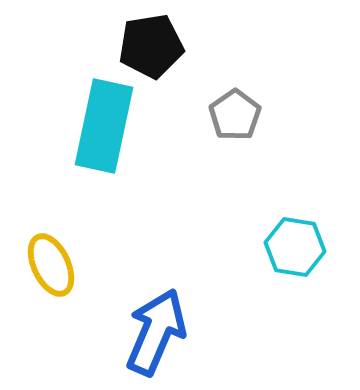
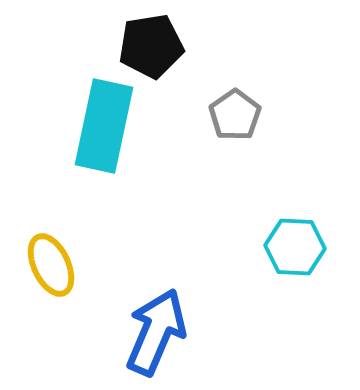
cyan hexagon: rotated 6 degrees counterclockwise
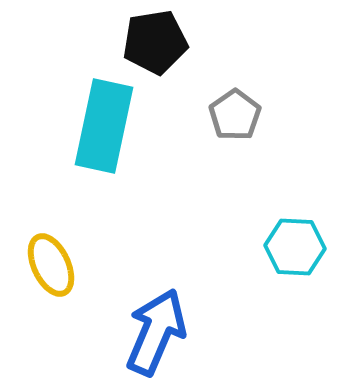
black pentagon: moved 4 px right, 4 px up
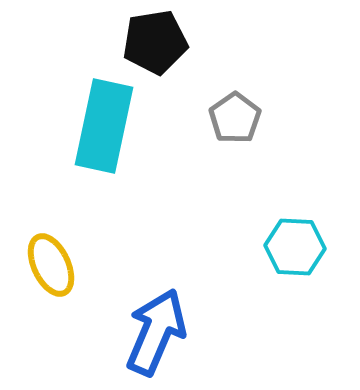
gray pentagon: moved 3 px down
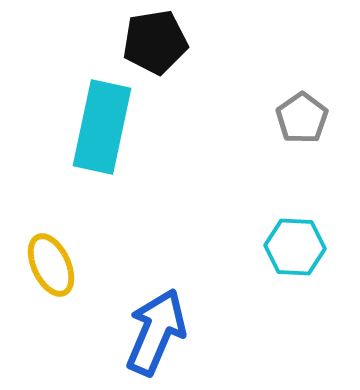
gray pentagon: moved 67 px right
cyan rectangle: moved 2 px left, 1 px down
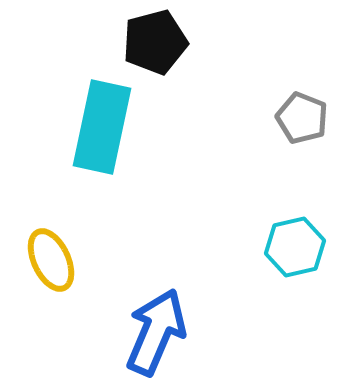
black pentagon: rotated 6 degrees counterclockwise
gray pentagon: rotated 15 degrees counterclockwise
cyan hexagon: rotated 16 degrees counterclockwise
yellow ellipse: moved 5 px up
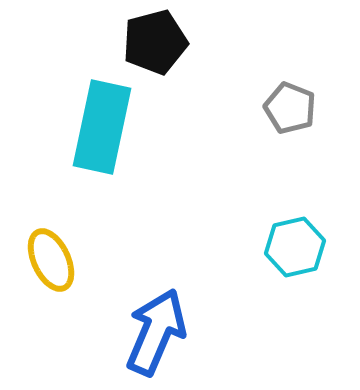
gray pentagon: moved 12 px left, 10 px up
